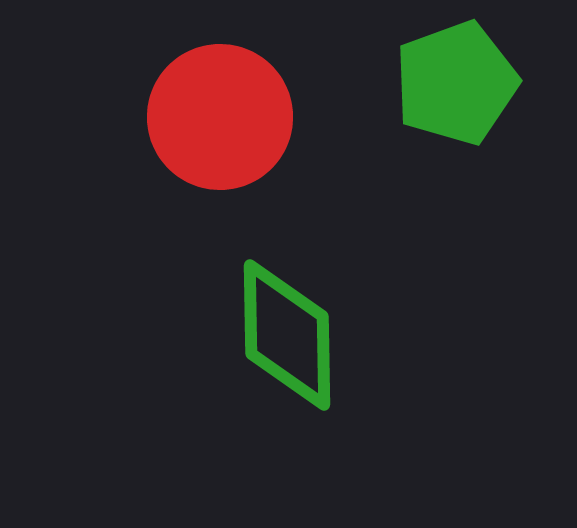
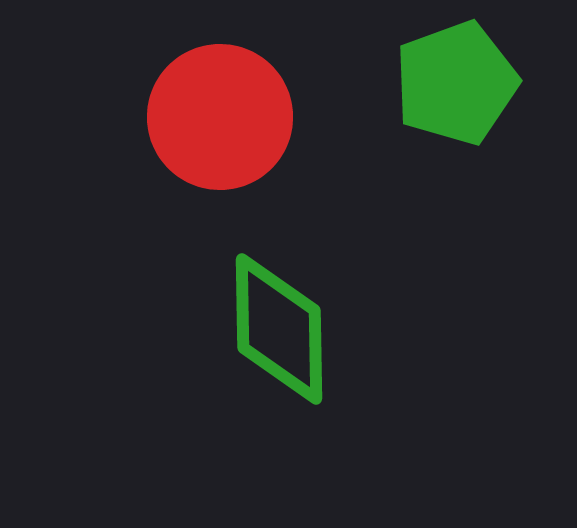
green diamond: moved 8 px left, 6 px up
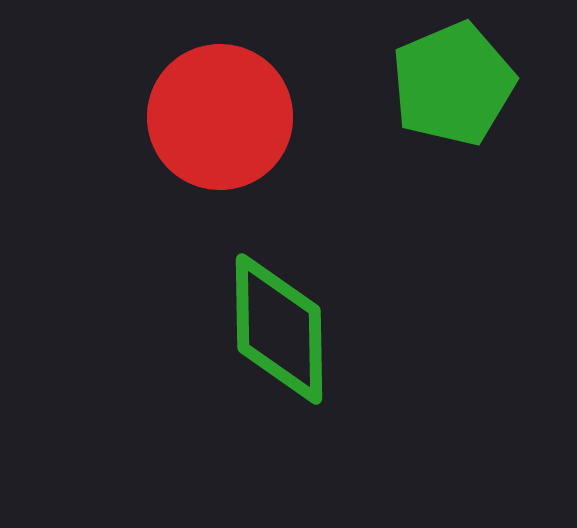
green pentagon: moved 3 px left, 1 px down; rotated 3 degrees counterclockwise
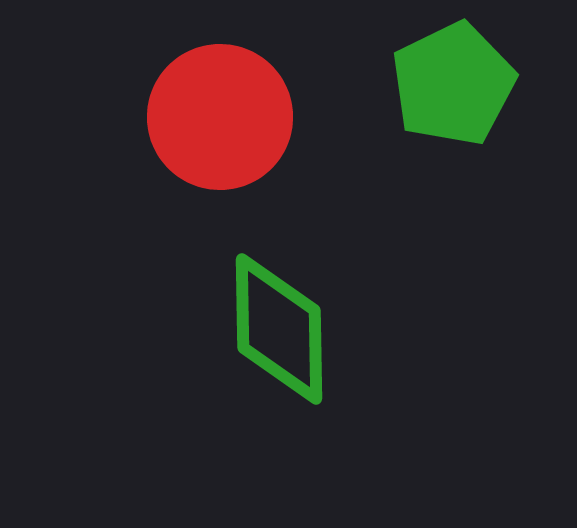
green pentagon: rotated 3 degrees counterclockwise
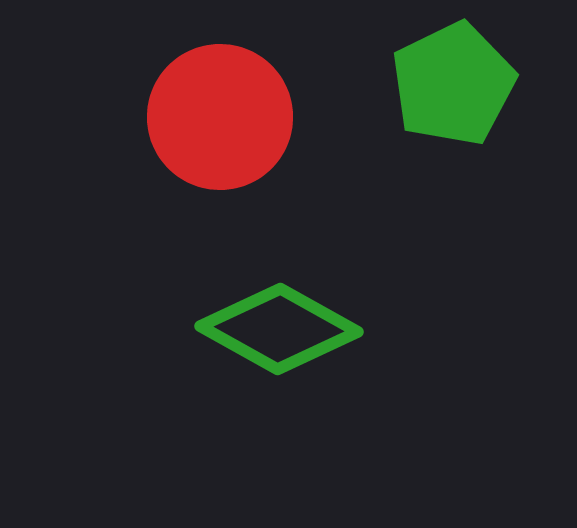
green diamond: rotated 60 degrees counterclockwise
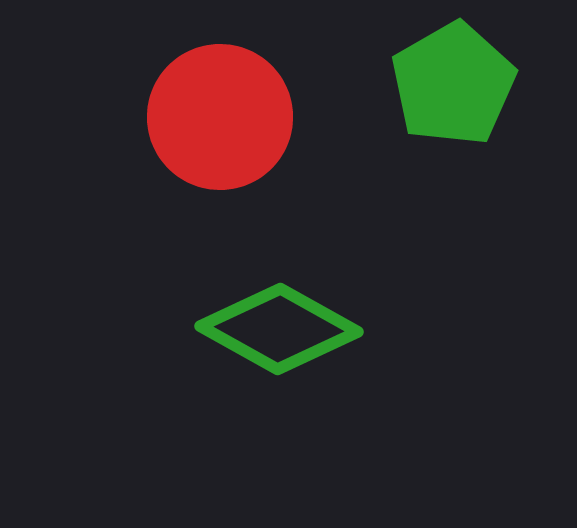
green pentagon: rotated 4 degrees counterclockwise
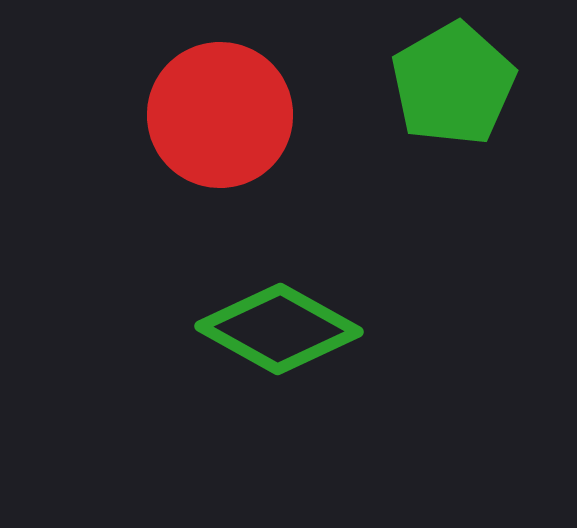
red circle: moved 2 px up
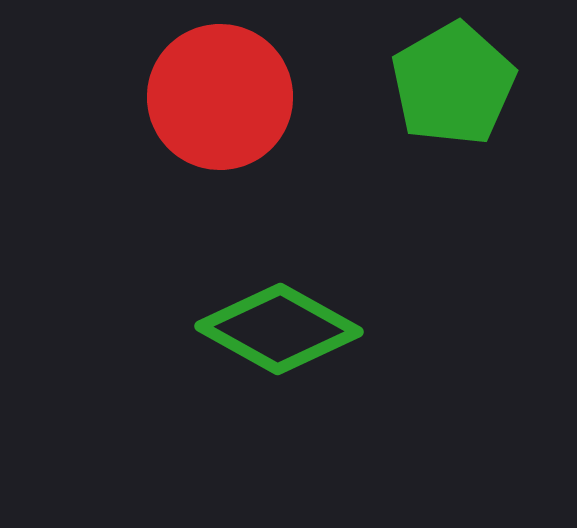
red circle: moved 18 px up
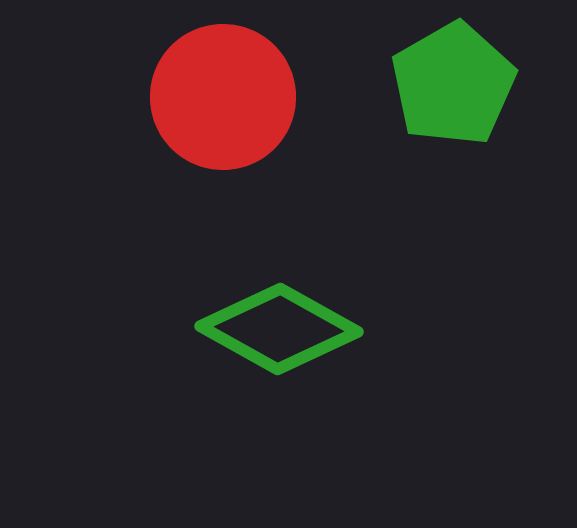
red circle: moved 3 px right
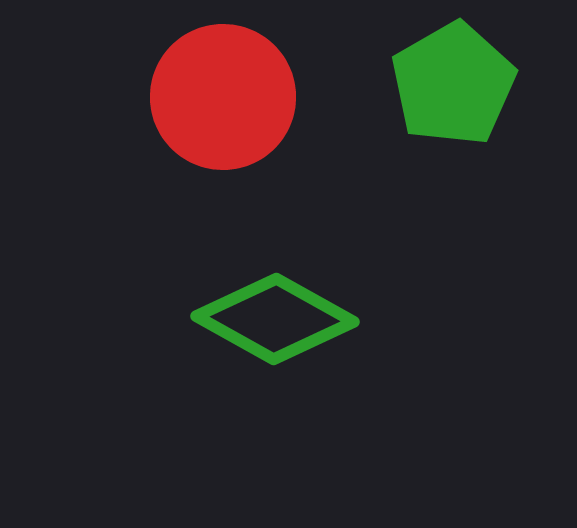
green diamond: moved 4 px left, 10 px up
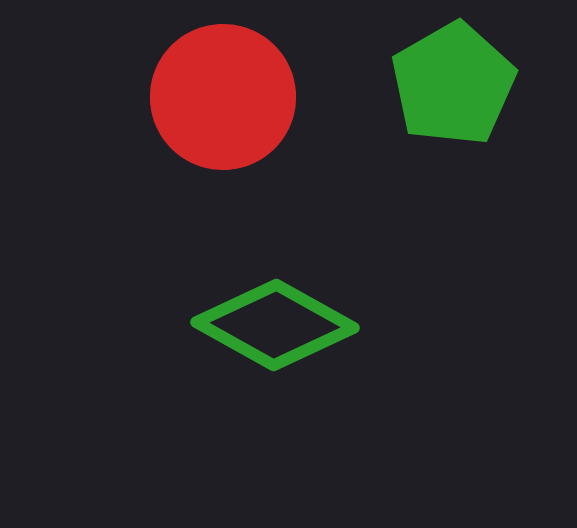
green diamond: moved 6 px down
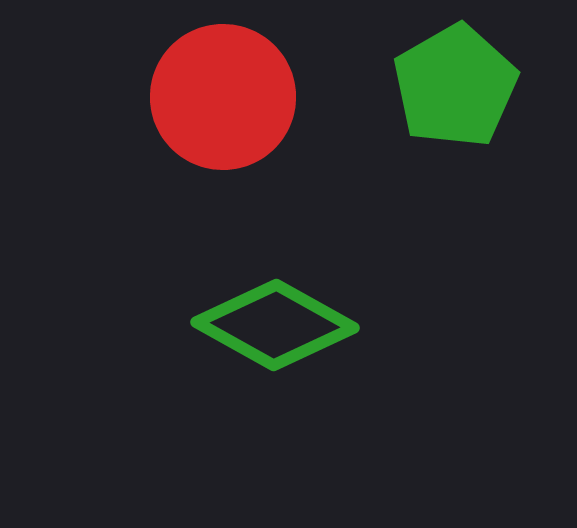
green pentagon: moved 2 px right, 2 px down
